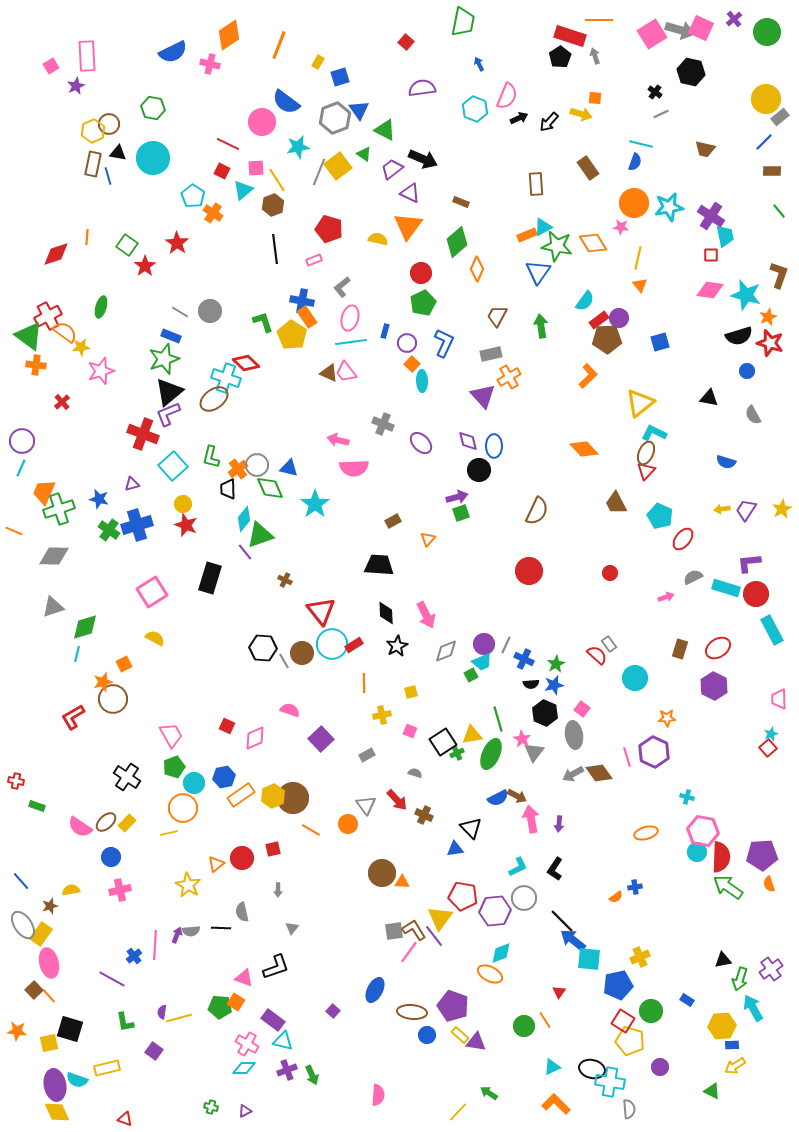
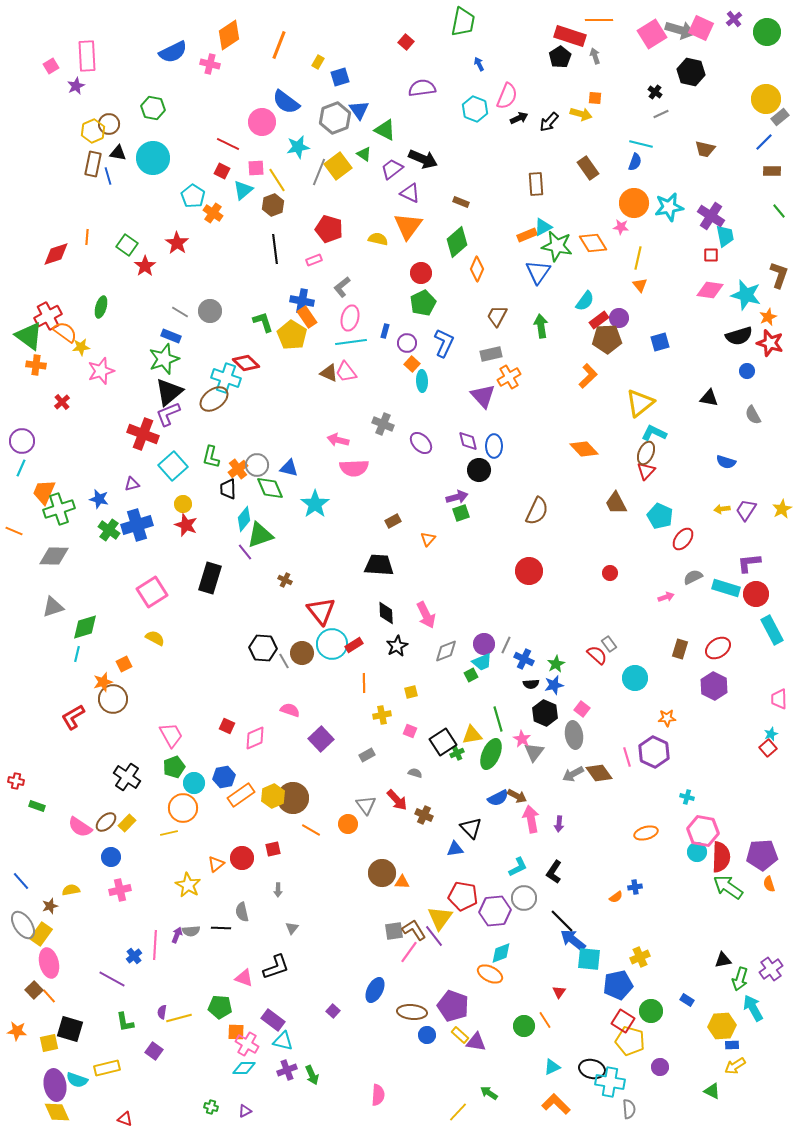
black L-shape at (555, 869): moved 1 px left, 3 px down
orange square at (236, 1002): moved 30 px down; rotated 30 degrees counterclockwise
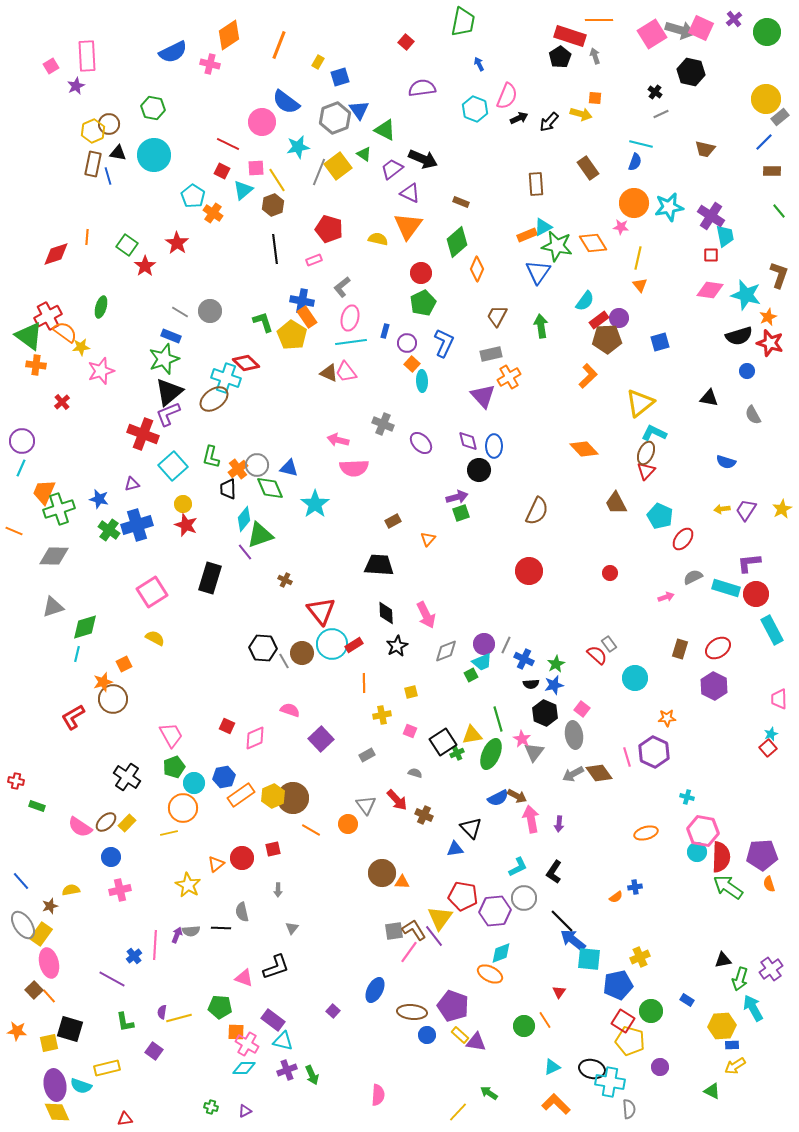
cyan circle at (153, 158): moved 1 px right, 3 px up
cyan semicircle at (77, 1080): moved 4 px right, 6 px down
red triangle at (125, 1119): rotated 28 degrees counterclockwise
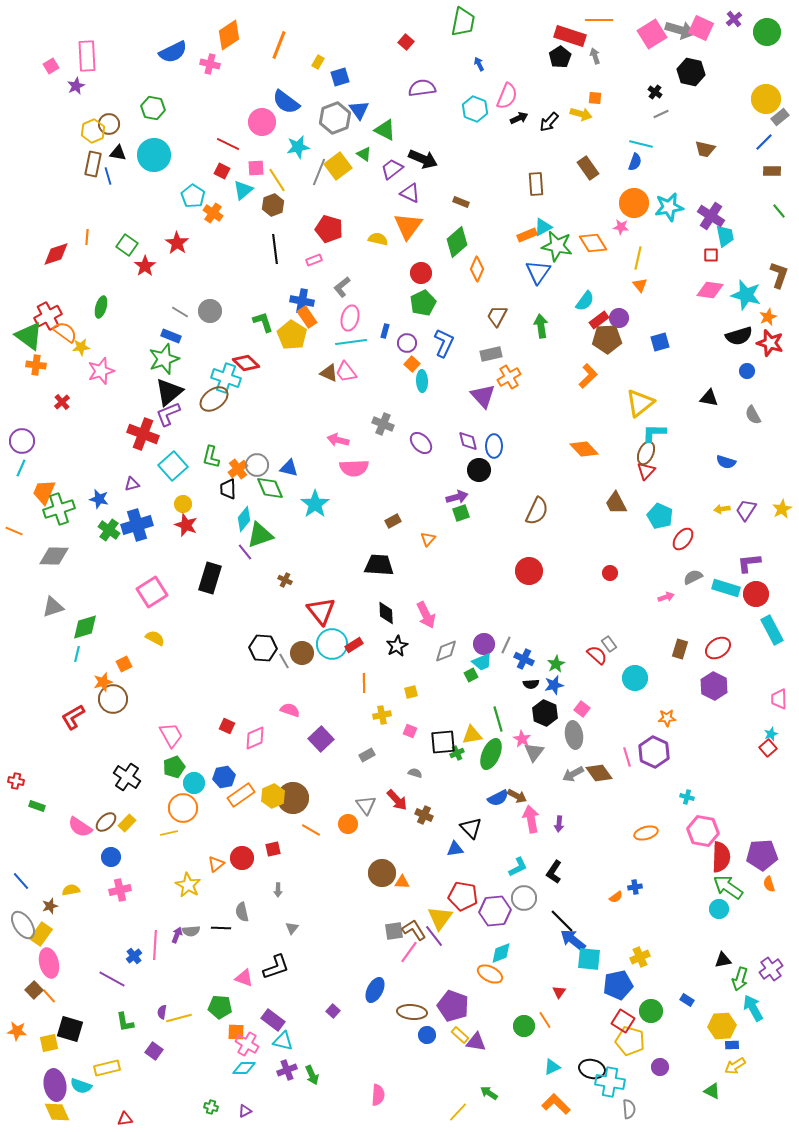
cyan L-shape at (654, 433): rotated 25 degrees counterclockwise
black square at (443, 742): rotated 28 degrees clockwise
cyan circle at (697, 852): moved 22 px right, 57 px down
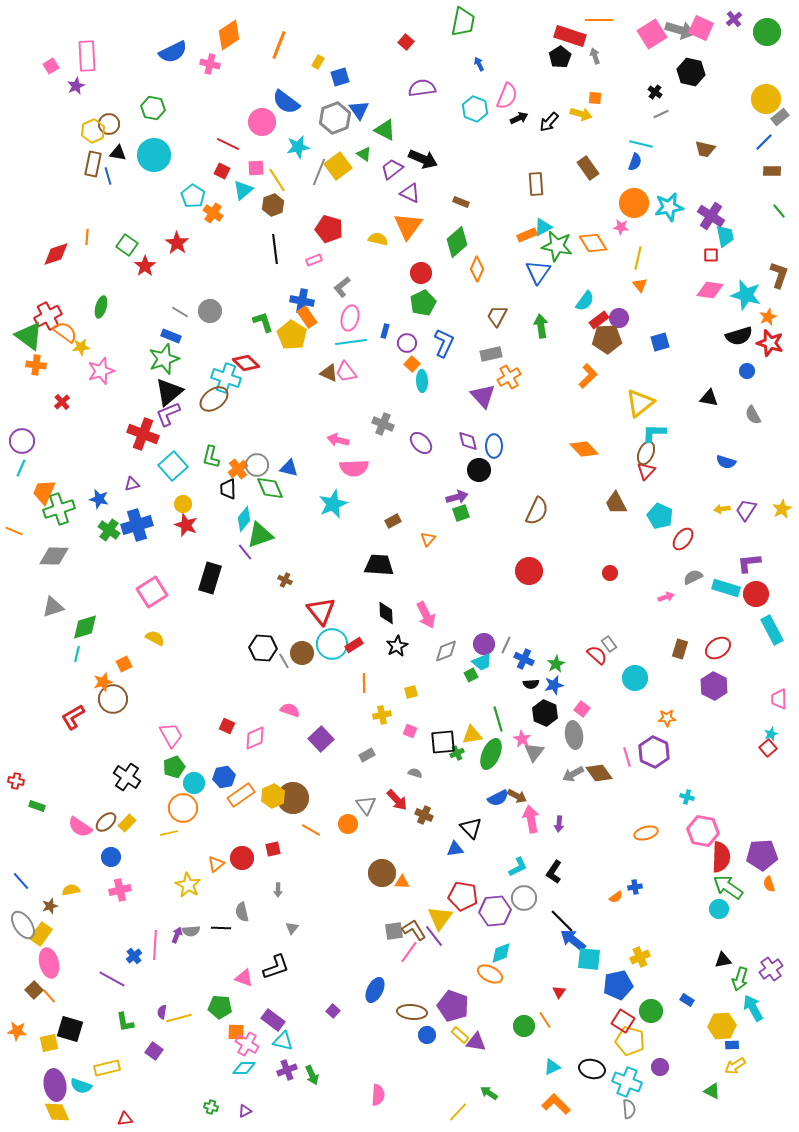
cyan star at (315, 504): moved 18 px right; rotated 12 degrees clockwise
cyan cross at (610, 1082): moved 17 px right; rotated 12 degrees clockwise
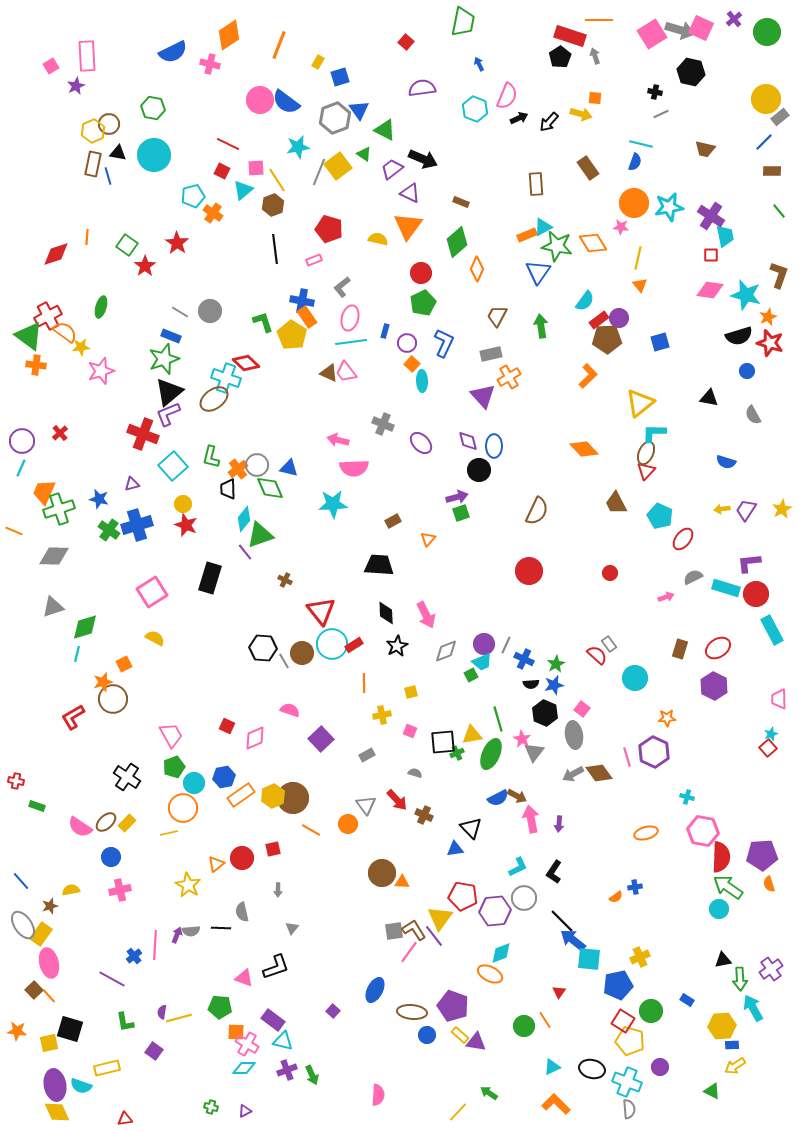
black cross at (655, 92): rotated 24 degrees counterclockwise
pink circle at (262, 122): moved 2 px left, 22 px up
cyan pentagon at (193, 196): rotated 25 degrees clockwise
red cross at (62, 402): moved 2 px left, 31 px down
cyan star at (333, 504): rotated 20 degrees clockwise
green arrow at (740, 979): rotated 20 degrees counterclockwise
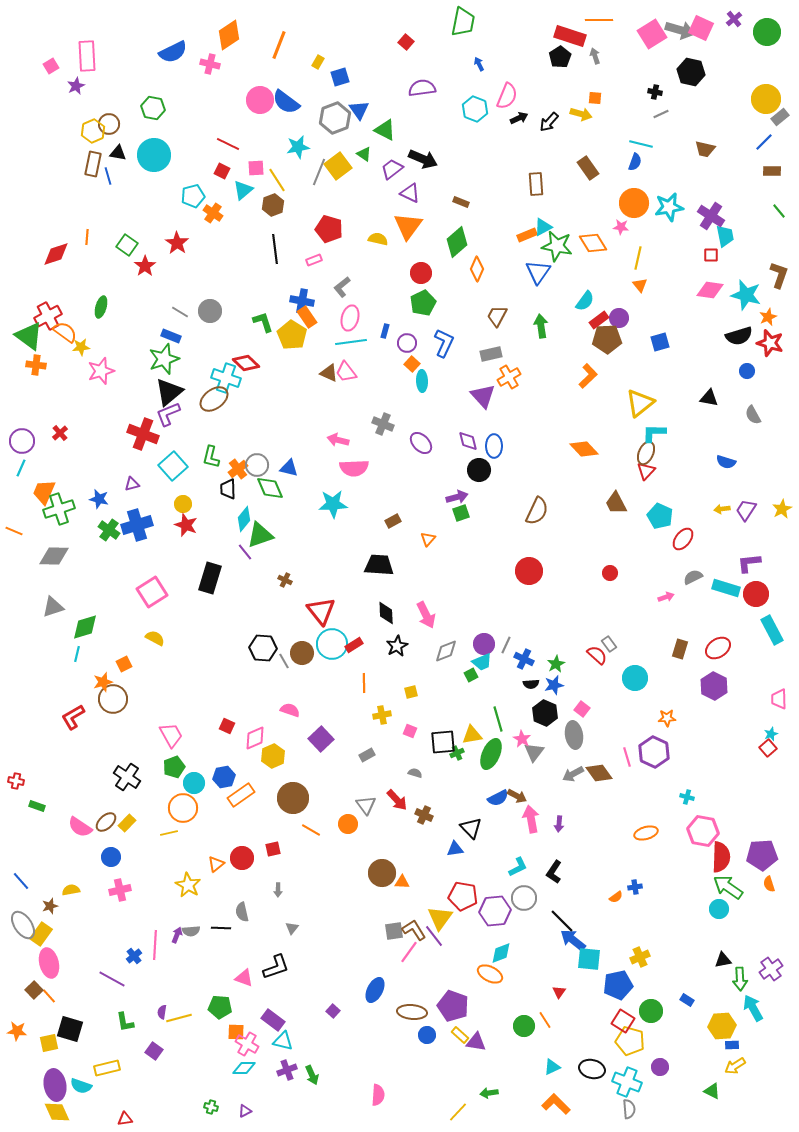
yellow hexagon at (273, 796): moved 40 px up
green arrow at (489, 1093): rotated 42 degrees counterclockwise
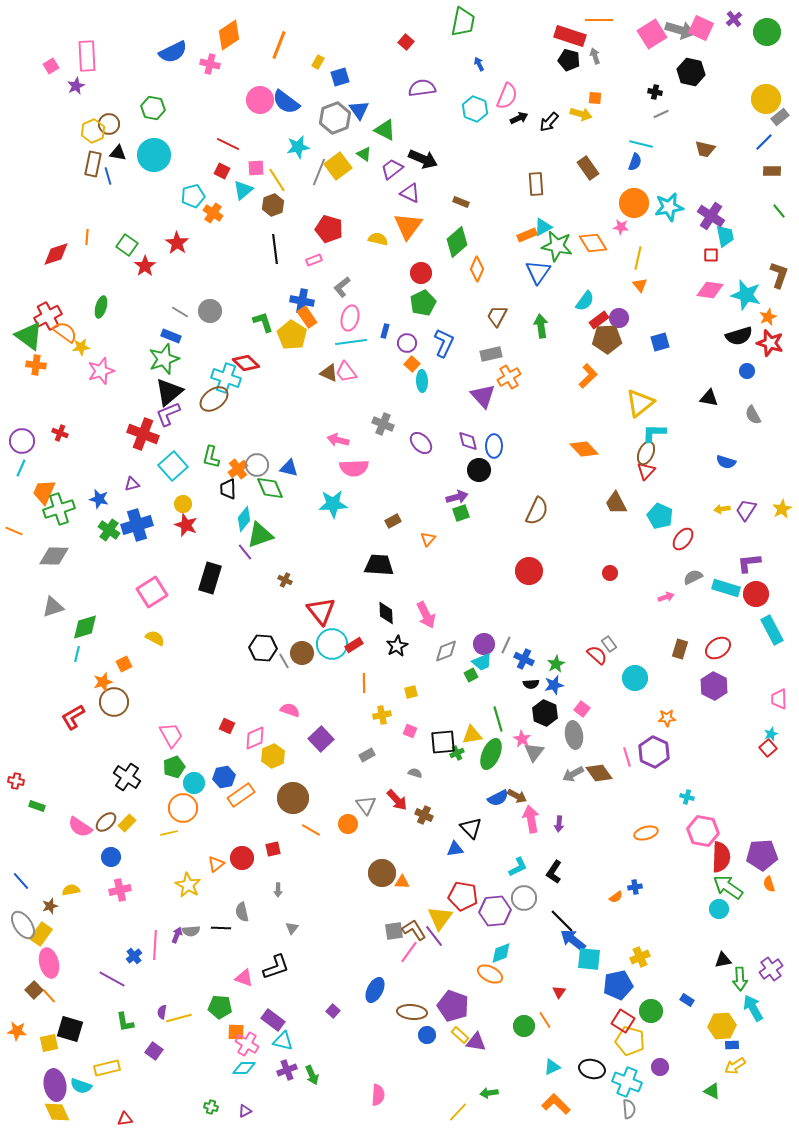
black pentagon at (560, 57): moved 9 px right, 3 px down; rotated 25 degrees counterclockwise
red cross at (60, 433): rotated 28 degrees counterclockwise
brown circle at (113, 699): moved 1 px right, 3 px down
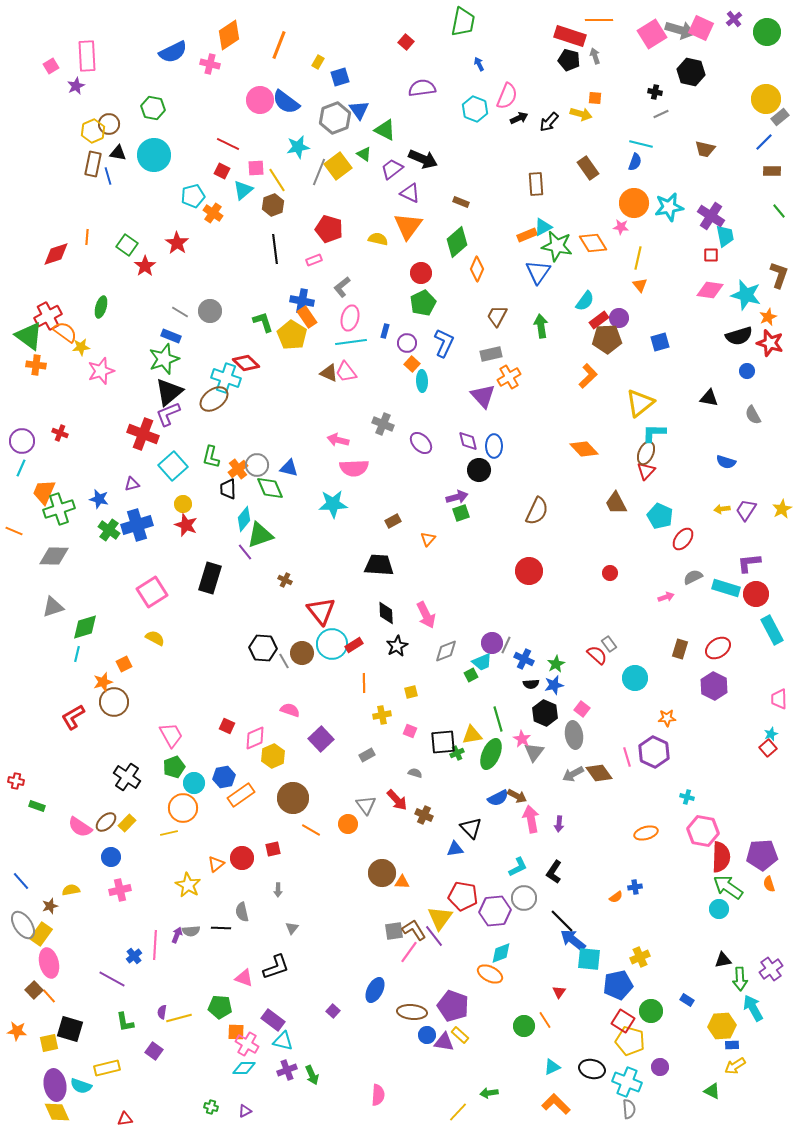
purple circle at (484, 644): moved 8 px right, 1 px up
purple triangle at (476, 1042): moved 32 px left
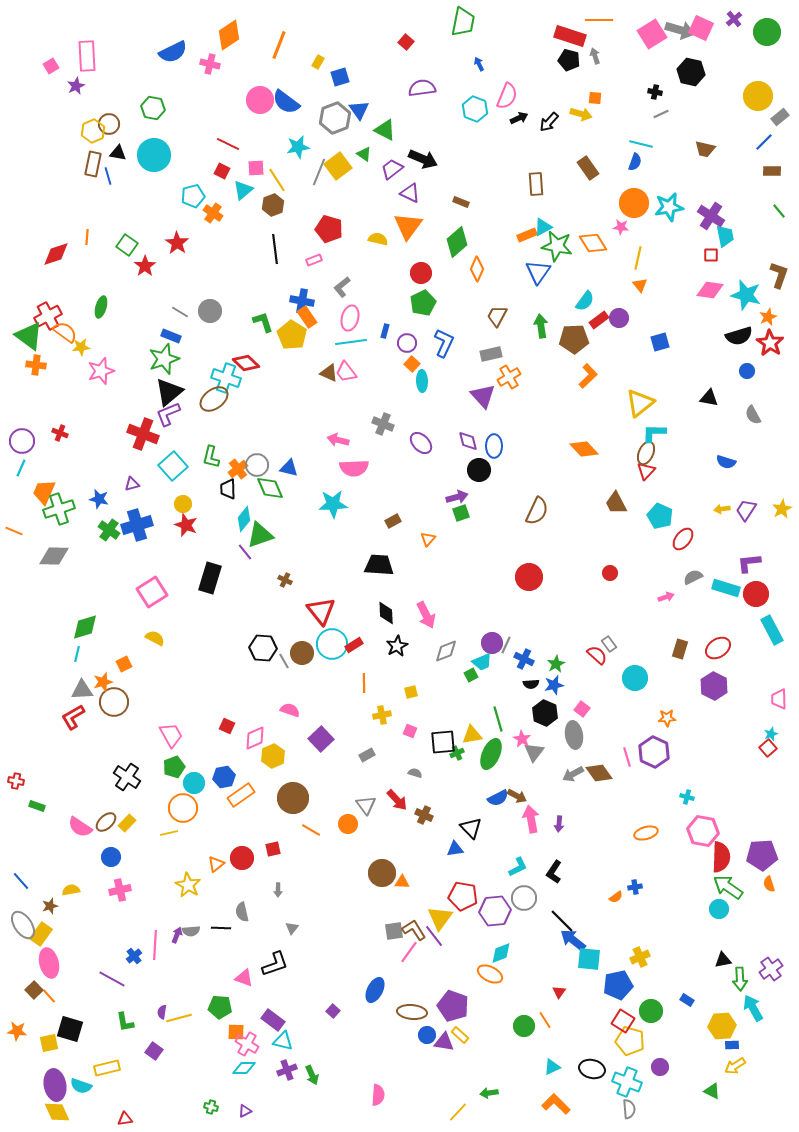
yellow circle at (766, 99): moved 8 px left, 3 px up
brown pentagon at (607, 339): moved 33 px left
red star at (770, 343): rotated 16 degrees clockwise
red circle at (529, 571): moved 6 px down
gray triangle at (53, 607): moved 29 px right, 83 px down; rotated 15 degrees clockwise
black L-shape at (276, 967): moved 1 px left, 3 px up
